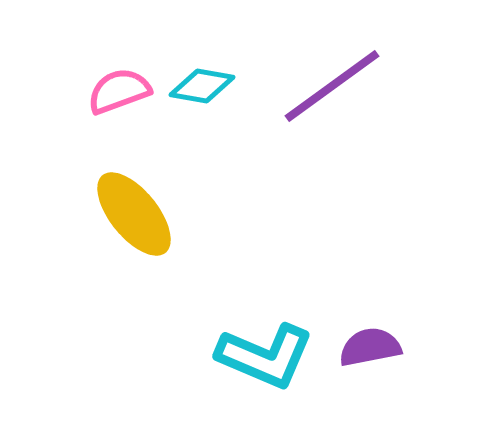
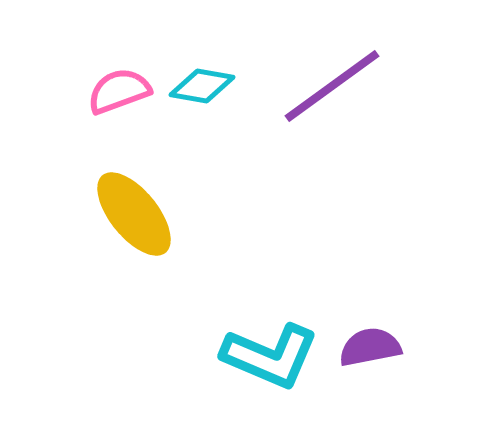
cyan L-shape: moved 5 px right
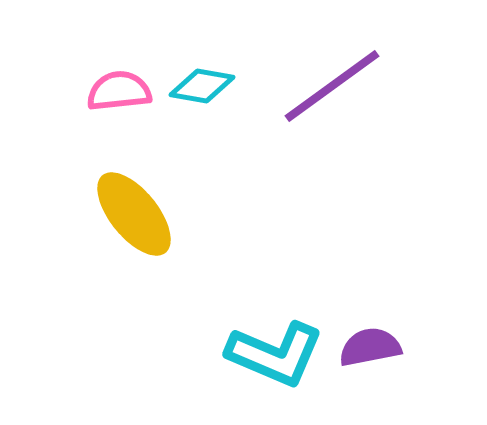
pink semicircle: rotated 14 degrees clockwise
cyan L-shape: moved 5 px right, 2 px up
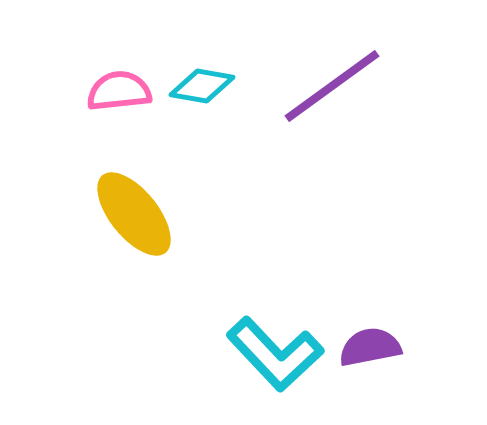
cyan L-shape: rotated 24 degrees clockwise
